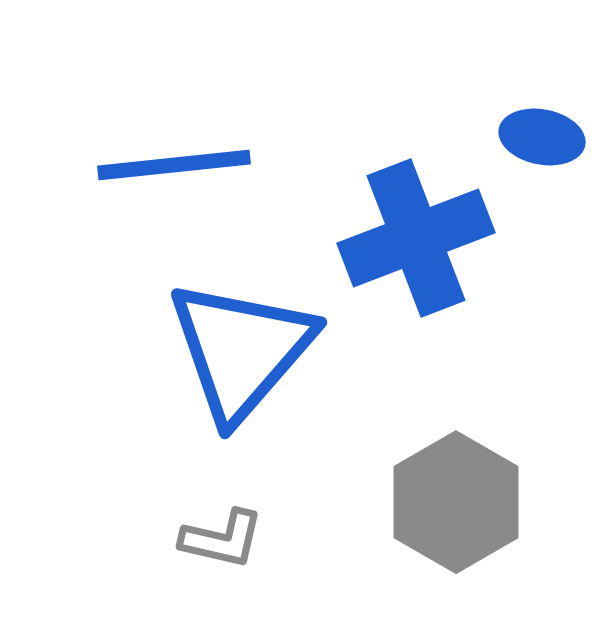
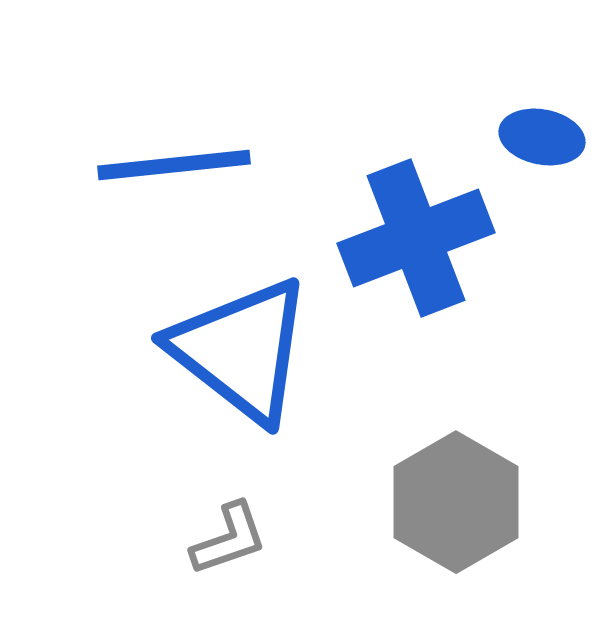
blue triangle: rotated 33 degrees counterclockwise
gray L-shape: moved 7 px right; rotated 32 degrees counterclockwise
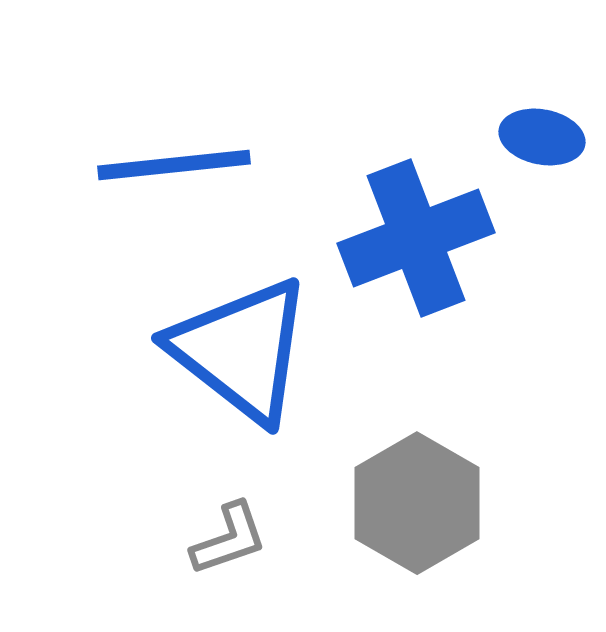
gray hexagon: moved 39 px left, 1 px down
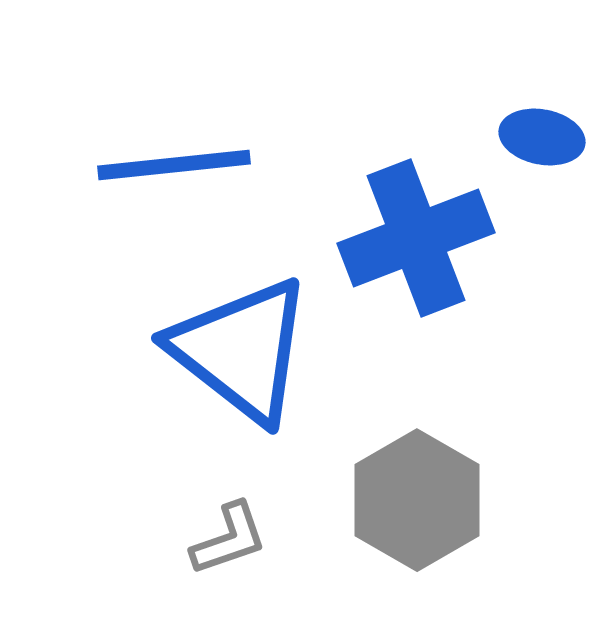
gray hexagon: moved 3 px up
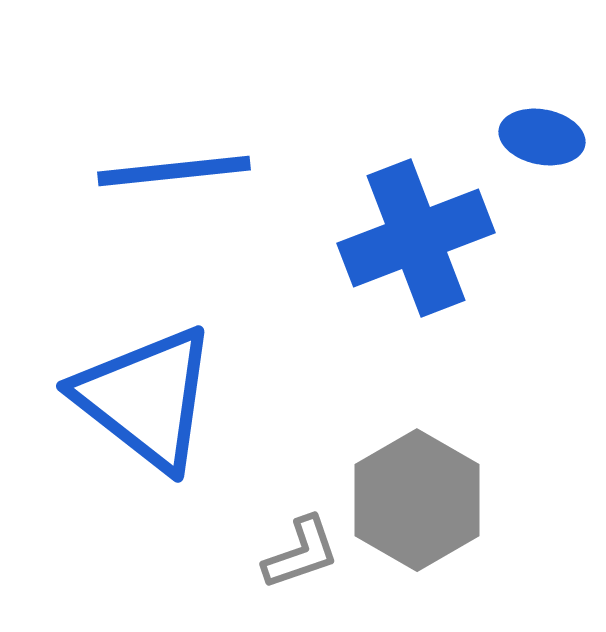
blue line: moved 6 px down
blue triangle: moved 95 px left, 48 px down
gray L-shape: moved 72 px right, 14 px down
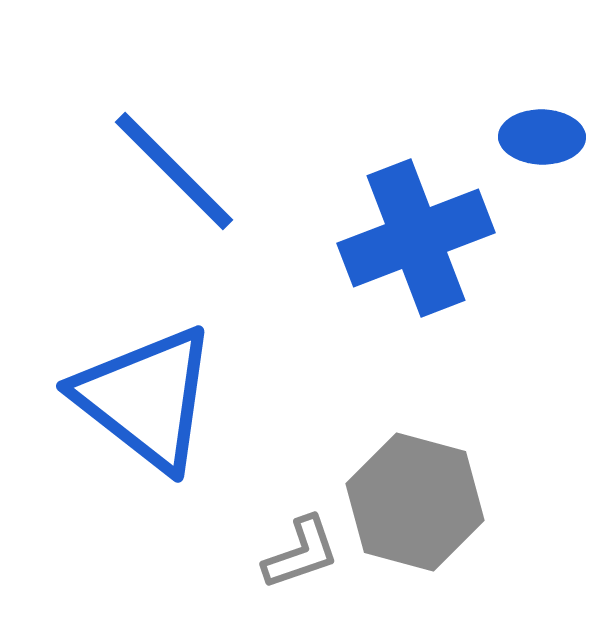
blue ellipse: rotated 10 degrees counterclockwise
blue line: rotated 51 degrees clockwise
gray hexagon: moved 2 px left, 2 px down; rotated 15 degrees counterclockwise
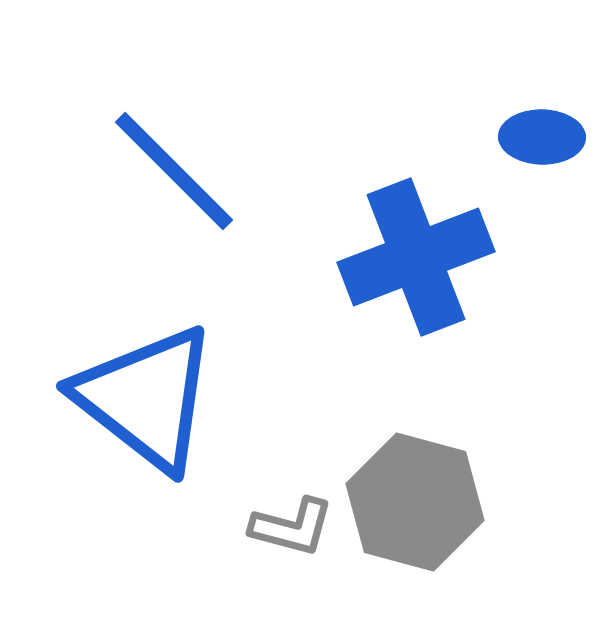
blue cross: moved 19 px down
gray L-shape: moved 9 px left, 26 px up; rotated 34 degrees clockwise
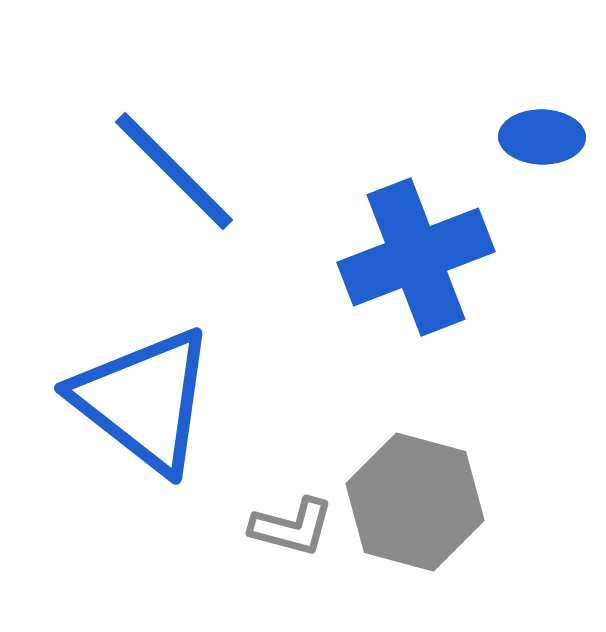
blue triangle: moved 2 px left, 2 px down
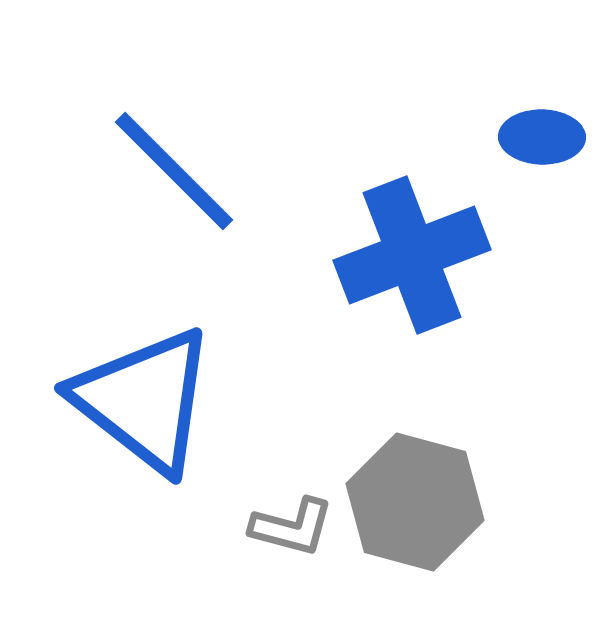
blue cross: moved 4 px left, 2 px up
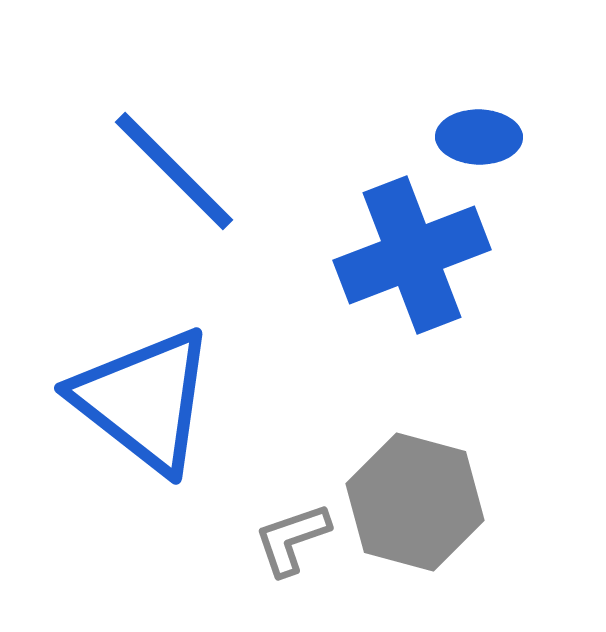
blue ellipse: moved 63 px left
gray L-shape: moved 12 px down; rotated 146 degrees clockwise
